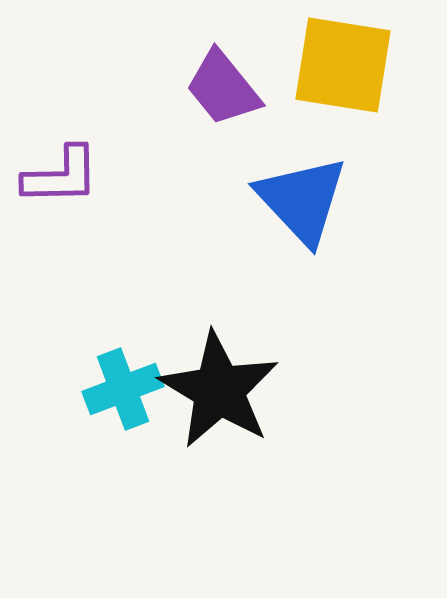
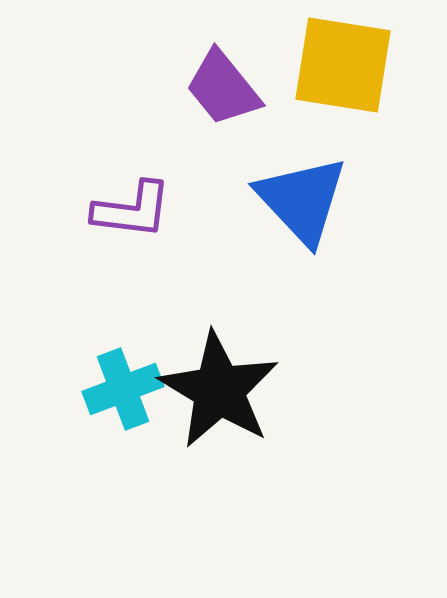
purple L-shape: moved 71 px right, 34 px down; rotated 8 degrees clockwise
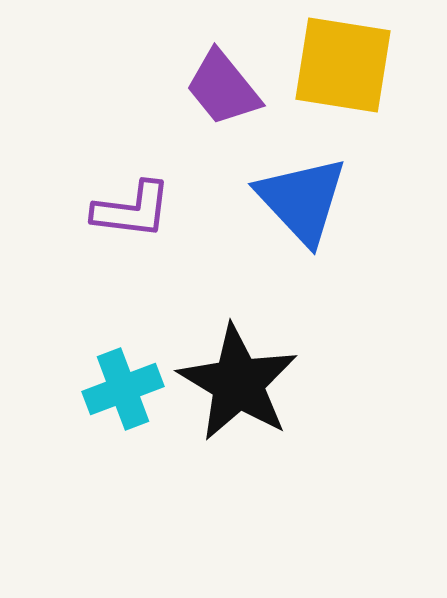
black star: moved 19 px right, 7 px up
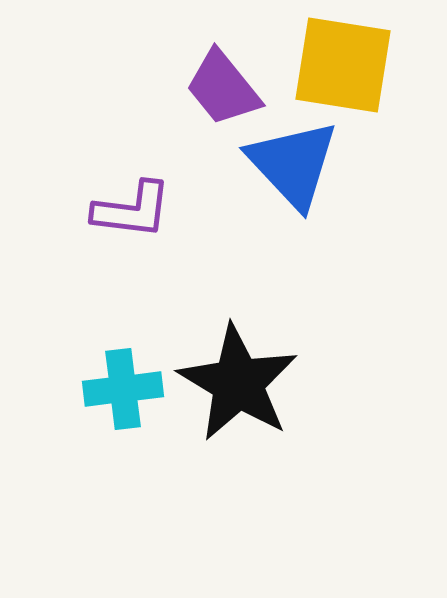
blue triangle: moved 9 px left, 36 px up
cyan cross: rotated 14 degrees clockwise
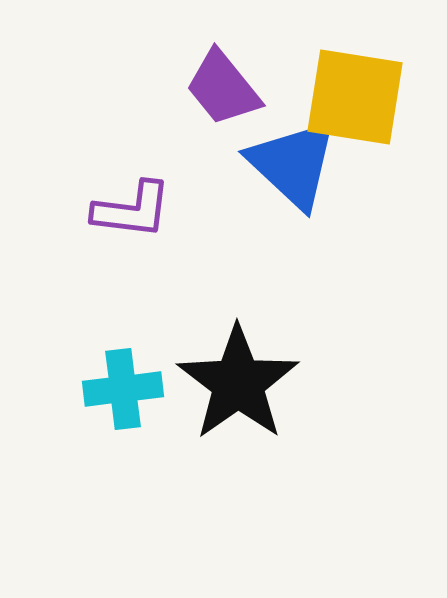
yellow square: moved 12 px right, 32 px down
blue triangle: rotated 4 degrees counterclockwise
black star: rotated 6 degrees clockwise
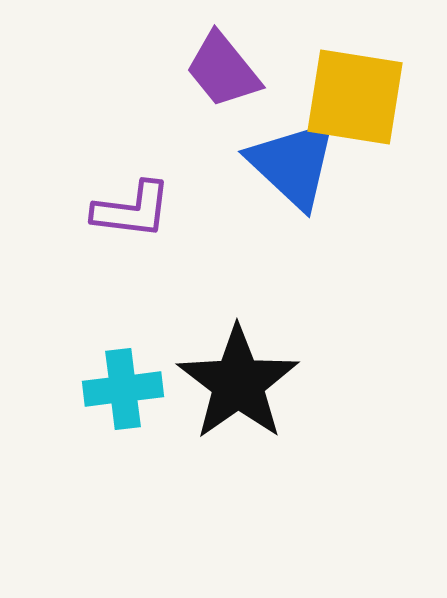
purple trapezoid: moved 18 px up
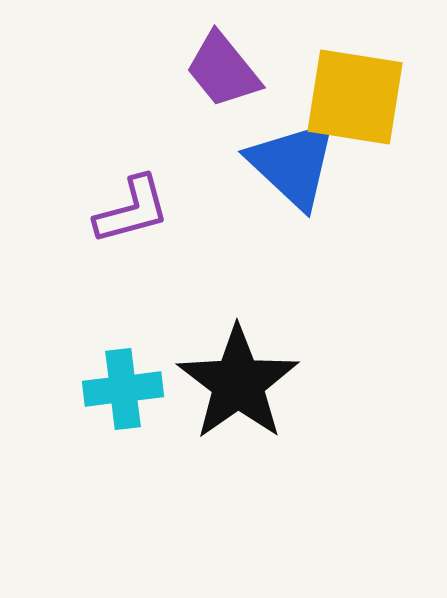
purple L-shape: rotated 22 degrees counterclockwise
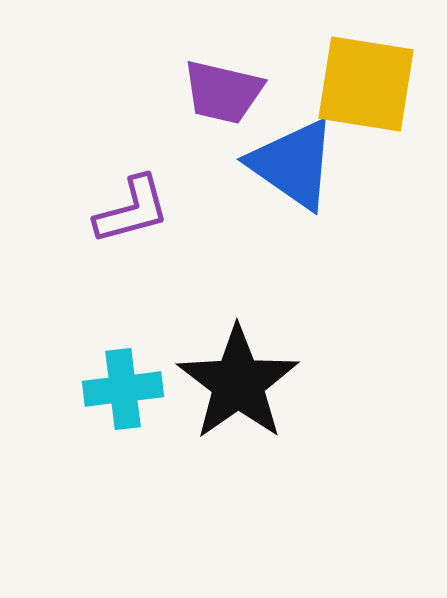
purple trapezoid: moved 22 px down; rotated 38 degrees counterclockwise
yellow square: moved 11 px right, 13 px up
blue triangle: rotated 8 degrees counterclockwise
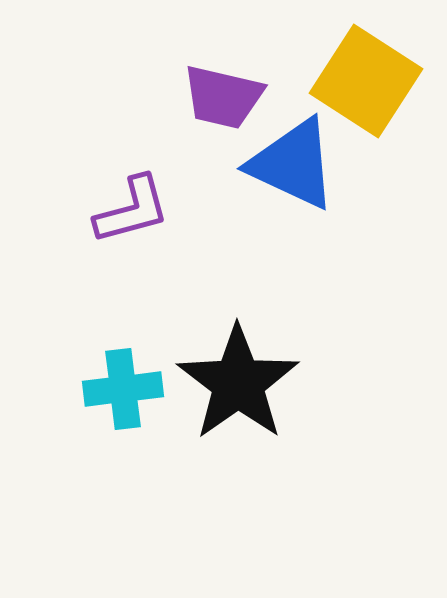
yellow square: moved 3 px up; rotated 24 degrees clockwise
purple trapezoid: moved 5 px down
blue triangle: rotated 10 degrees counterclockwise
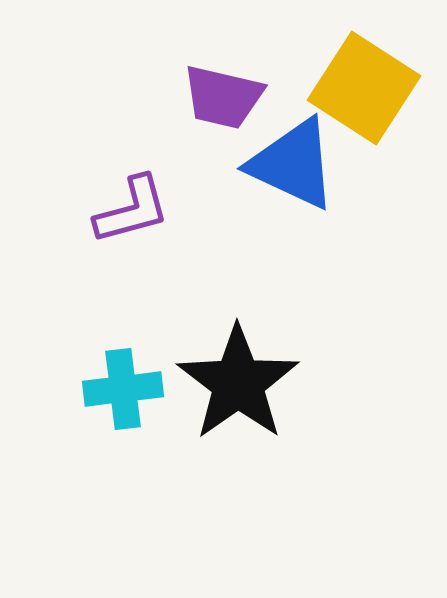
yellow square: moved 2 px left, 7 px down
